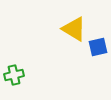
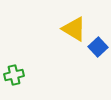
blue square: rotated 30 degrees counterclockwise
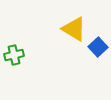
green cross: moved 20 px up
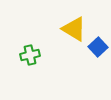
green cross: moved 16 px right
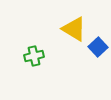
green cross: moved 4 px right, 1 px down
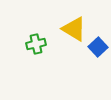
green cross: moved 2 px right, 12 px up
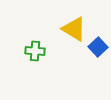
green cross: moved 1 px left, 7 px down; rotated 18 degrees clockwise
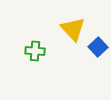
yellow triangle: moved 1 px left; rotated 16 degrees clockwise
